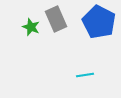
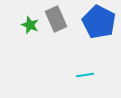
green star: moved 1 px left, 2 px up
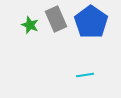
blue pentagon: moved 8 px left; rotated 8 degrees clockwise
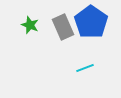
gray rectangle: moved 7 px right, 8 px down
cyan line: moved 7 px up; rotated 12 degrees counterclockwise
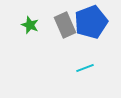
blue pentagon: rotated 16 degrees clockwise
gray rectangle: moved 2 px right, 2 px up
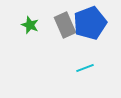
blue pentagon: moved 1 px left, 1 px down
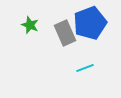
gray rectangle: moved 8 px down
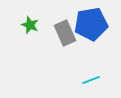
blue pentagon: moved 1 px right, 1 px down; rotated 12 degrees clockwise
cyan line: moved 6 px right, 12 px down
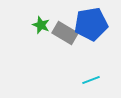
green star: moved 11 px right
gray rectangle: rotated 35 degrees counterclockwise
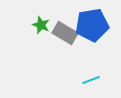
blue pentagon: moved 1 px right, 1 px down
